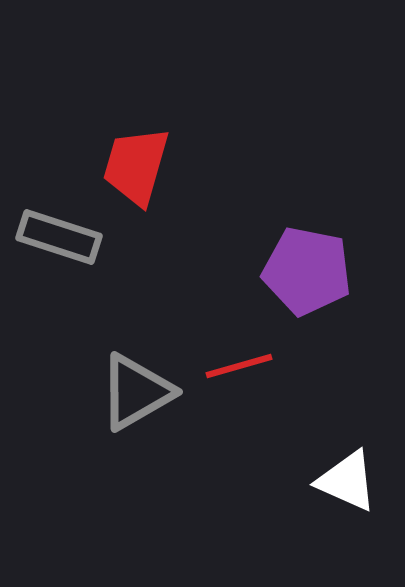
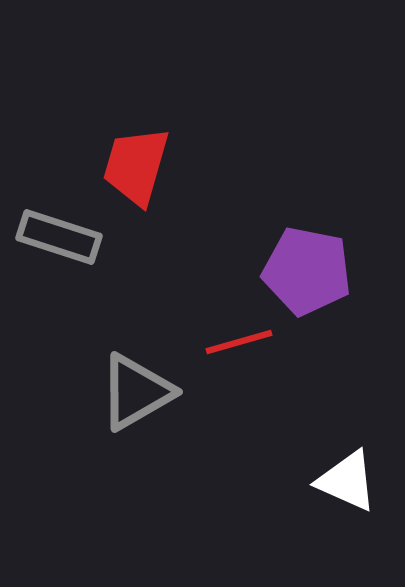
red line: moved 24 px up
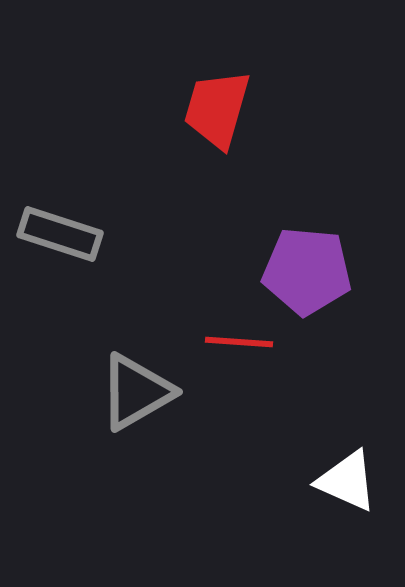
red trapezoid: moved 81 px right, 57 px up
gray rectangle: moved 1 px right, 3 px up
purple pentagon: rotated 6 degrees counterclockwise
red line: rotated 20 degrees clockwise
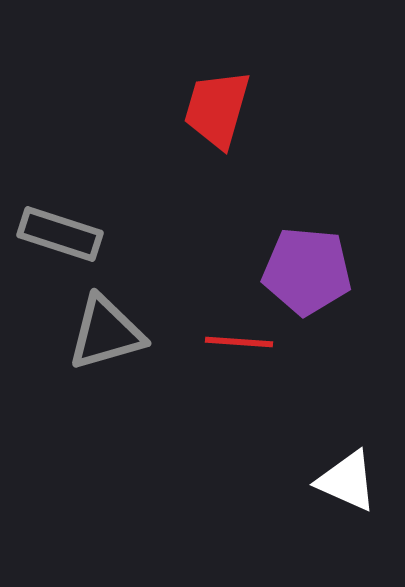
gray triangle: moved 30 px left, 59 px up; rotated 14 degrees clockwise
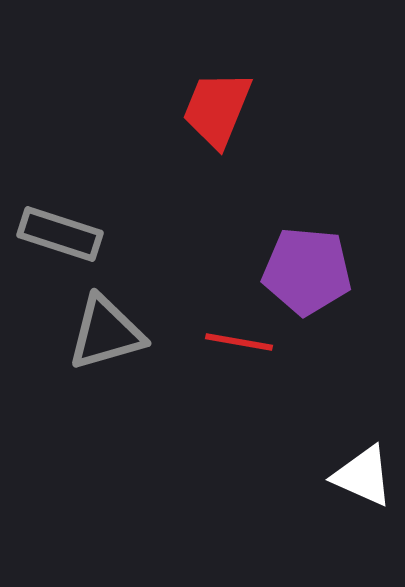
red trapezoid: rotated 6 degrees clockwise
red line: rotated 6 degrees clockwise
white triangle: moved 16 px right, 5 px up
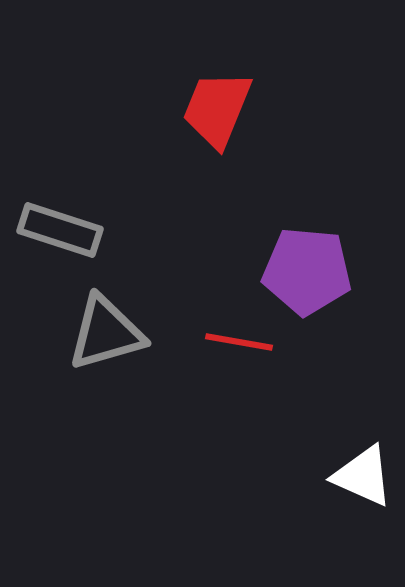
gray rectangle: moved 4 px up
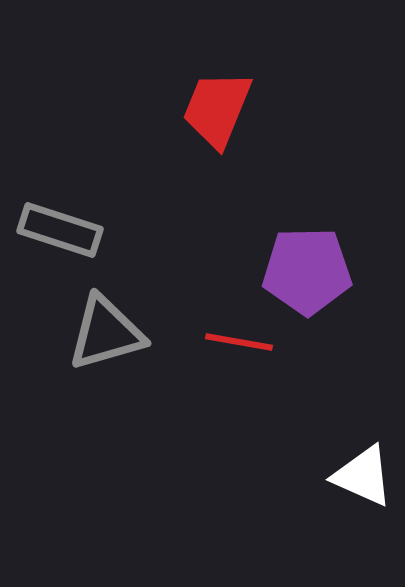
purple pentagon: rotated 6 degrees counterclockwise
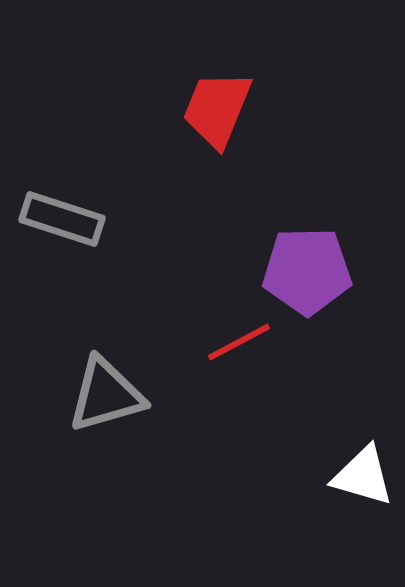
gray rectangle: moved 2 px right, 11 px up
gray triangle: moved 62 px down
red line: rotated 38 degrees counterclockwise
white triangle: rotated 8 degrees counterclockwise
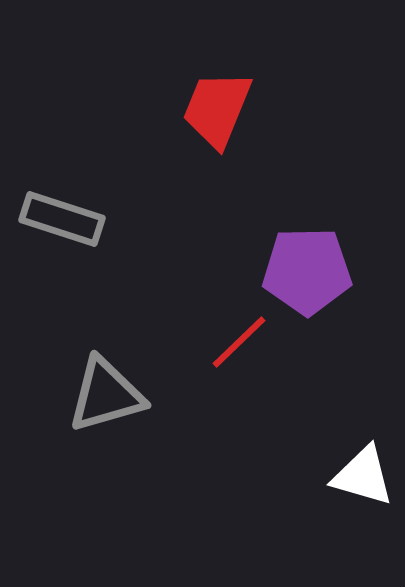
red line: rotated 16 degrees counterclockwise
